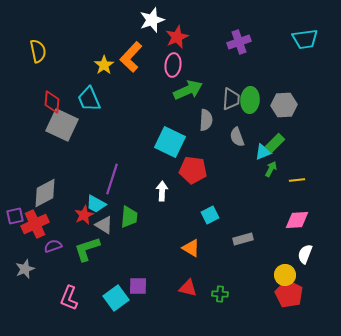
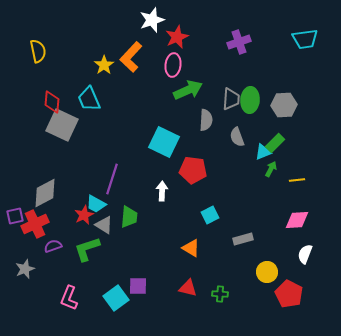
cyan square at (170, 142): moved 6 px left
yellow circle at (285, 275): moved 18 px left, 3 px up
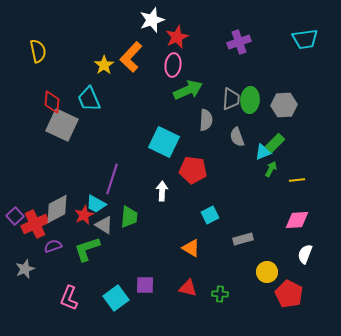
gray diamond at (45, 193): moved 12 px right, 16 px down
purple square at (15, 216): rotated 30 degrees counterclockwise
purple square at (138, 286): moved 7 px right, 1 px up
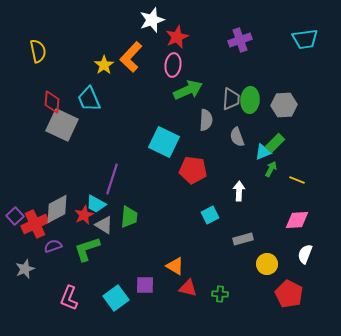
purple cross at (239, 42): moved 1 px right, 2 px up
yellow line at (297, 180): rotated 28 degrees clockwise
white arrow at (162, 191): moved 77 px right
orange triangle at (191, 248): moved 16 px left, 18 px down
yellow circle at (267, 272): moved 8 px up
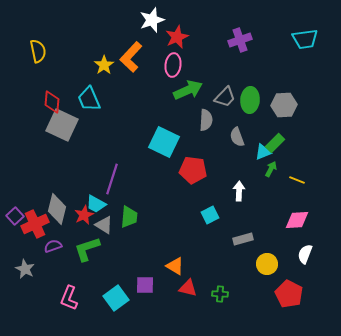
gray trapezoid at (231, 99): moved 6 px left, 2 px up; rotated 40 degrees clockwise
gray diamond at (57, 209): rotated 48 degrees counterclockwise
gray star at (25, 269): rotated 24 degrees counterclockwise
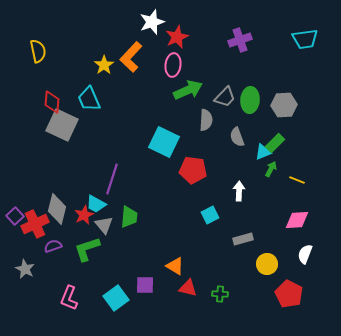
white star at (152, 20): moved 2 px down
gray triangle at (104, 225): rotated 18 degrees clockwise
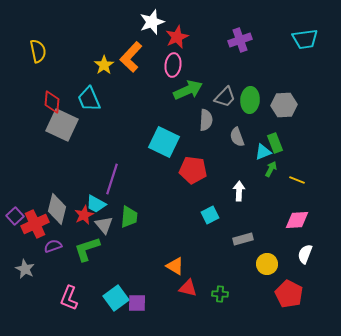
green rectangle at (275, 143): rotated 66 degrees counterclockwise
purple square at (145, 285): moved 8 px left, 18 px down
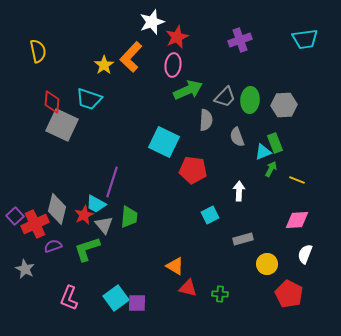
cyan trapezoid at (89, 99): rotated 48 degrees counterclockwise
purple line at (112, 179): moved 3 px down
